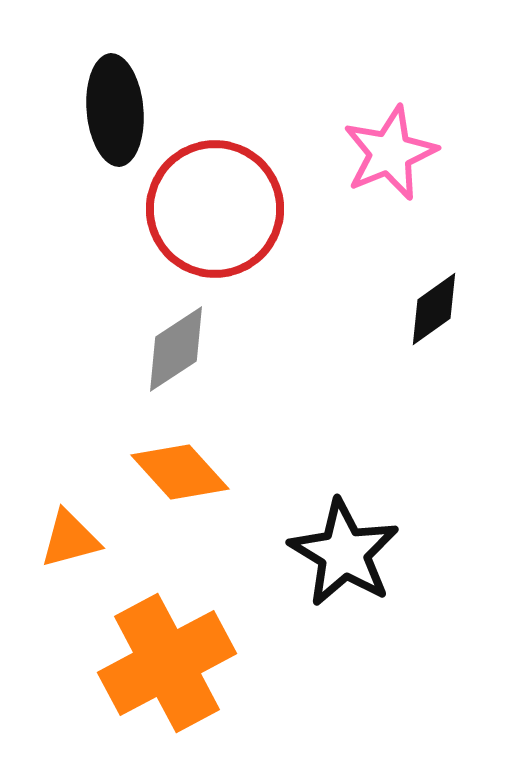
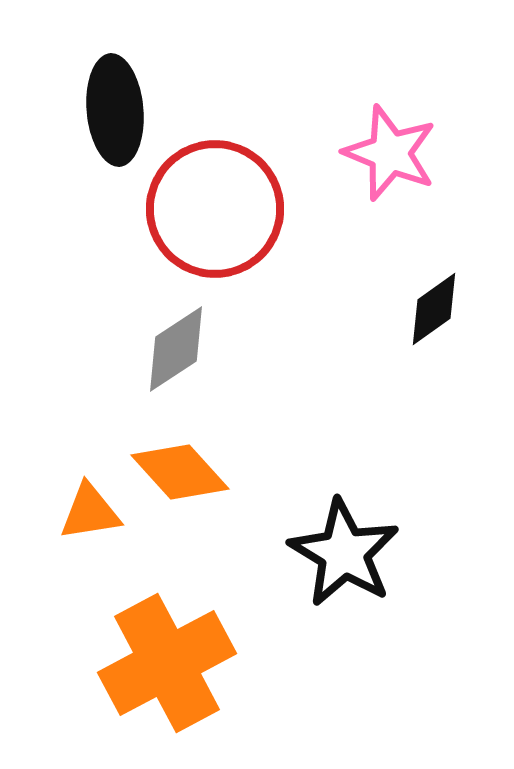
pink star: rotated 28 degrees counterclockwise
orange triangle: moved 20 px right, 27 px up; rotated 6 degrees clockwise
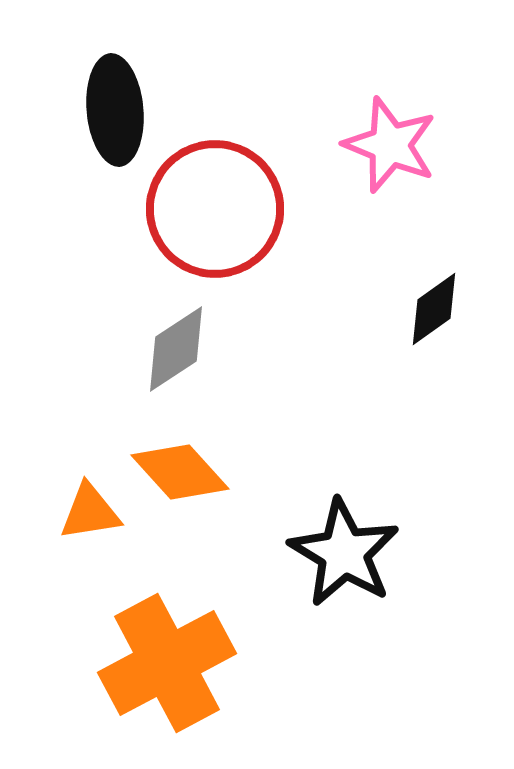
pink star: moved 8 px up
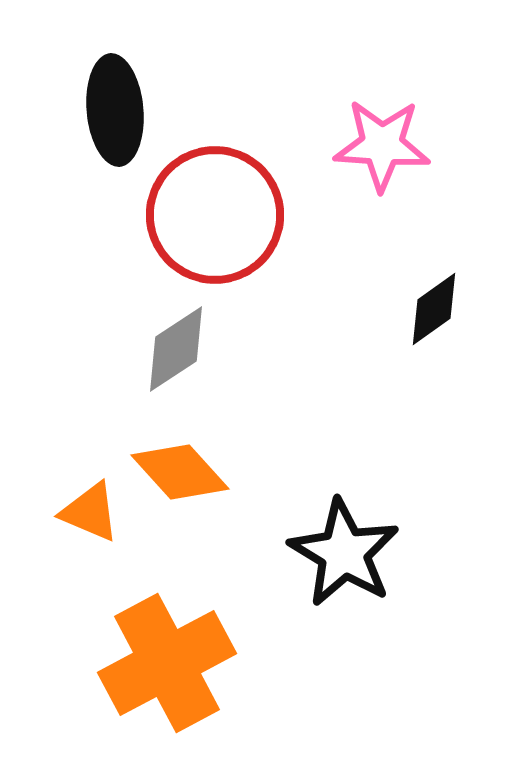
pink star: moved 8 px left; rotated 18 degrees counterclockwise
red circle: moved 6 px down
orange triangle: rotated 32 degrees clockwise
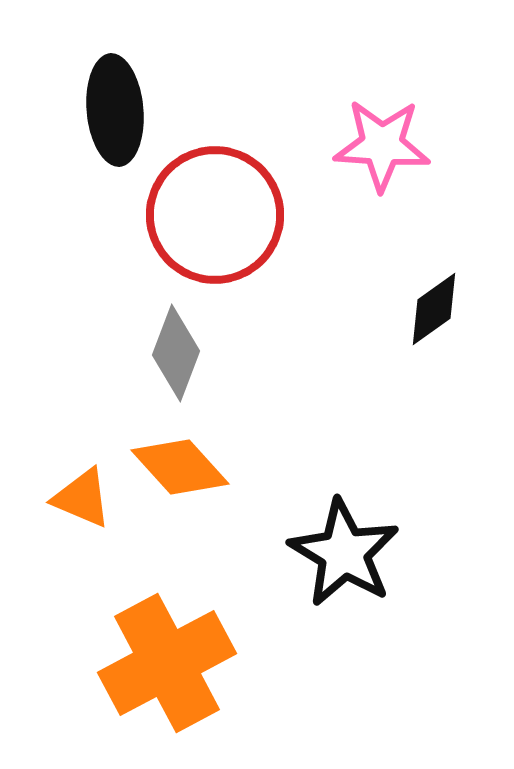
gray diamond: moved 4 px down; rotated 36 degrees counterclockwise
orange diamond: moved 5 px up
orange triangle: moved 8 px left, 14 px up
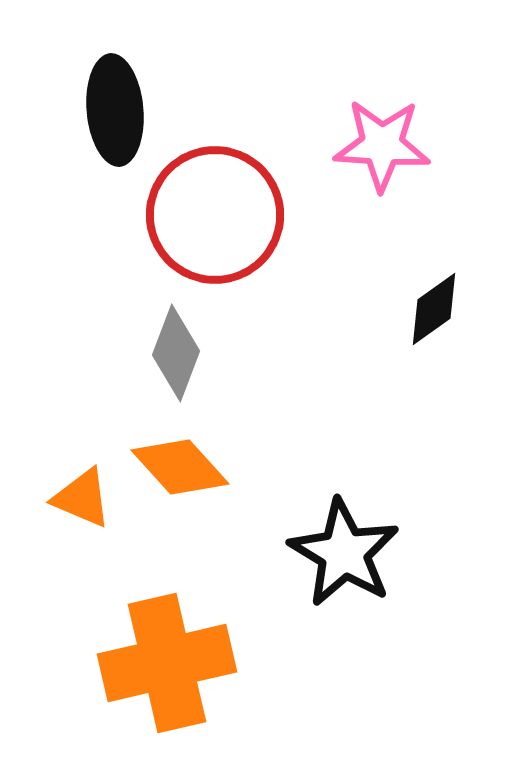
orange cross: rotated 15 degrees clockwise
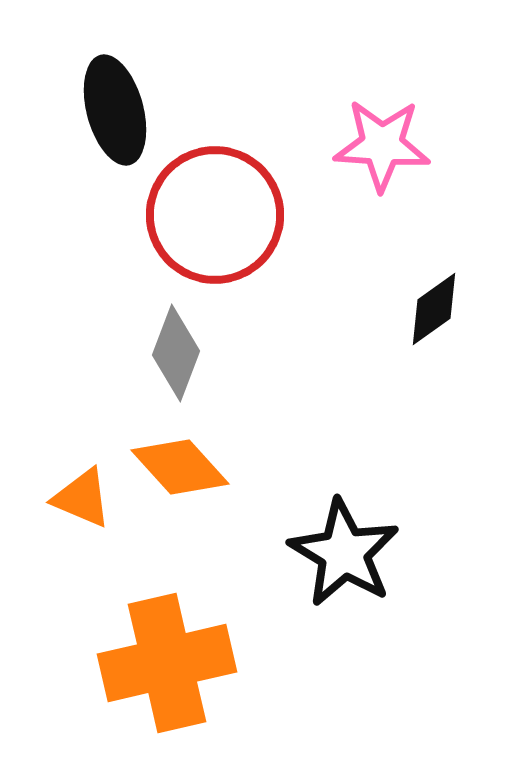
black ellipse: rotated 10 degrees counterclockwise
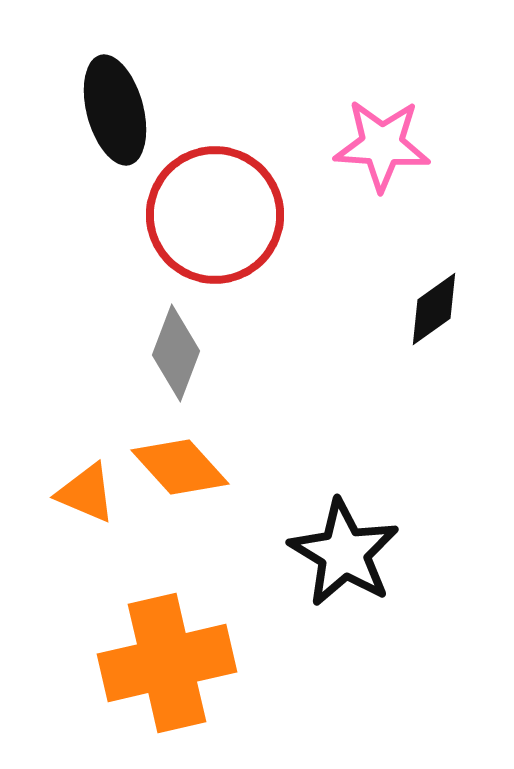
orange triangle: moved 4 px right, 5 px up
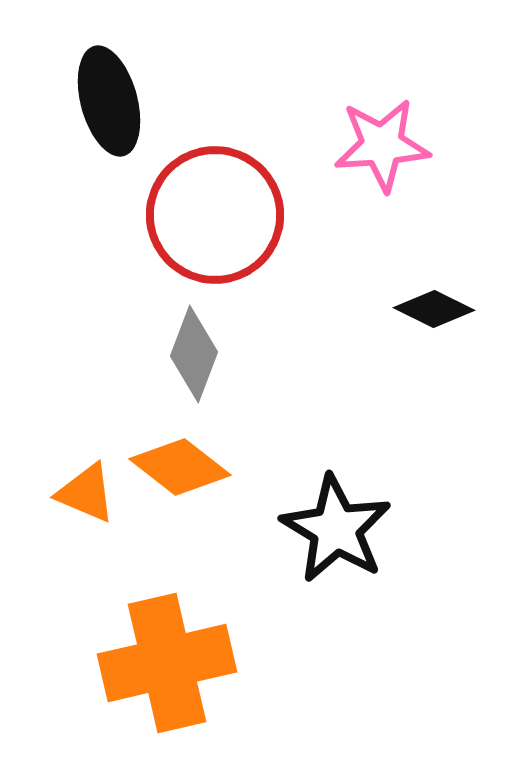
black ellipse: moved 6 px left, 9 px up
pink star: rotated 8 degrees counterclockwise
black diamond: rotated 62 degrees clockwise
gray diamond: moved 18 px right, 1 px down
orange diamond: rotated 10 degrees counterclockwise
black star: moved 8 px left, 24 px up
